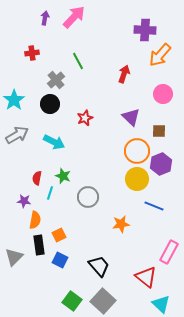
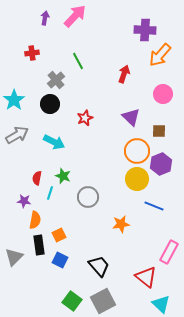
pink arrow: moved 1 px right, 1 px up
gray square: rotated 20 degrees clockwise
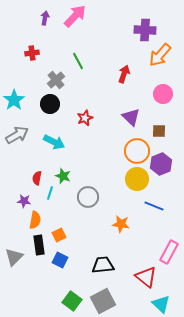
orange star: rotated 18 degrees clockwise
black trapezoid: moved 4 px right, 1 px up; rotated 55 degrees counterclockwise
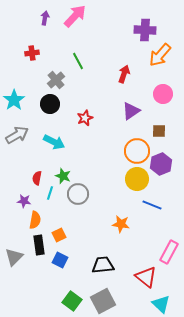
purple triangle: moved 6 px up; rotated 42 degrees clockwise
gray circle: moved 10 px left, 3 px up
blue line: moved 2 px left, 1 px up
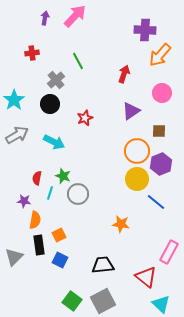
pink circle: moved 1 px left, 1 px up
blue line: moved 4 px right, 3 px up; rotated 18 degrees clockwise
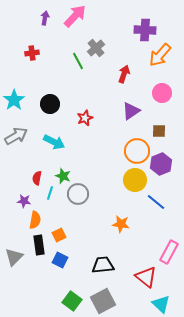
gray cross: moved 40 px right, 32 px up
gray arrow: moved 1 px left, 1 px down
yellow circle: moved 2 px left, 1 px down
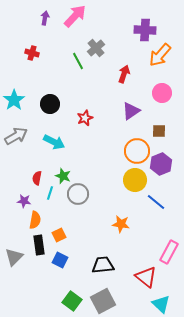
red cross: rotated 24 degrees clockwise
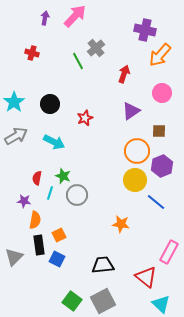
purple cross: rotated 10 degrees clockwise
cyan star: moved 2 px down
purple hexagon: moved 1 px right, 2 px down
gray circle: moved 1 px left, 1 px down
blue square: moved 3 px left, 1 px up
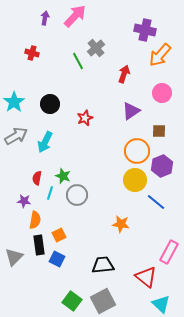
cyan arrow: moved 9 px left; rotated 90 degrees clockwise
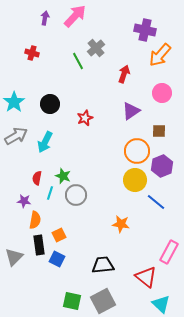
gray circle: moved 1 px left
green square: rotated 24 degrees counterclockwise
